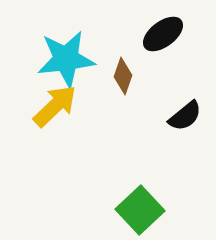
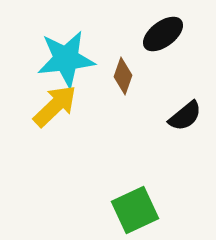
green square: moved 5 px left; rotated 18 degrees clockwise
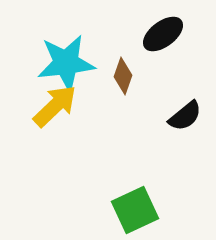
cyan star: moved 4 px down
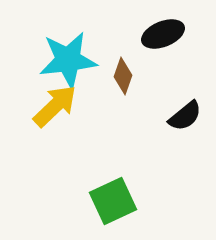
black ellipse: rotated 15 degrees clockwise
cyan star: moved 2 px right, 3 px up
green square: moved 22 px left, 9 px up
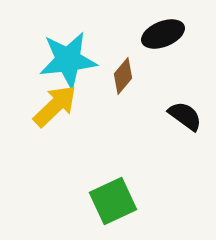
brown diamond: rotated 21 degrees clockwise
black semicircle: rotated 105 degrees counterclockwise
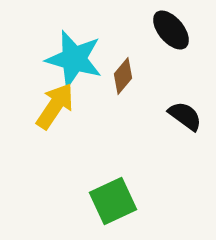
black ellipse: moved 8 px right, 4 px up; rotated 72 degrees clockwise
cyan star: moved 6 px right, 1 px up; rotated 22 degrees clockwise
yellow arrow: rotated 12 degrees counterclockwise
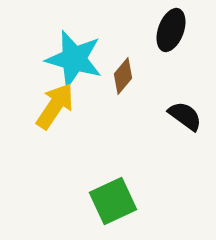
black ellipse: rotated 60 degrees clockwise
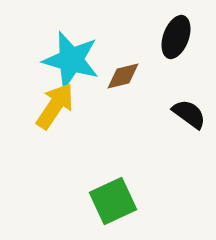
black ellipse: moved 5 px right, 7 px down
cyan star: moved 3 px left, 1 px down
brown diamond: rotated 36 degrees clockwise
black semicircle: moved 4 px right, 2 px up
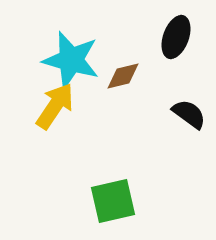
green square: rotated 12 degrees clockwise
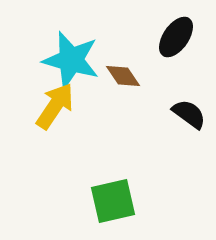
black ellipse: rotated 15 degrees clockwise
brown diamond: rotated 69 degrees clockwise
